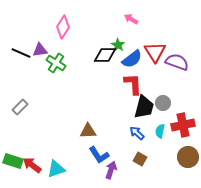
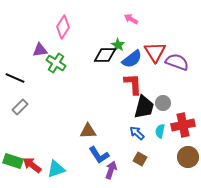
black line: moved 6 px left, 25 px down
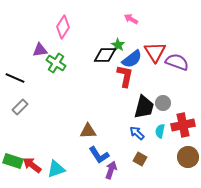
red L-shape: moved 8 px left, 8 px up; rotated 15 degrees clockwise
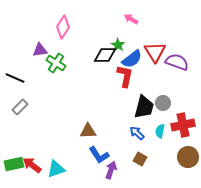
green rectangle: moved 1 px right, 3 px down; rotated 30 degrees counterclockwise
